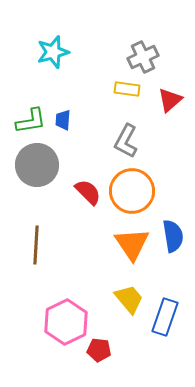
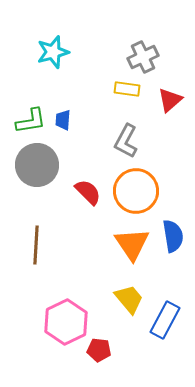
orange circle: moved 4 px right
blue rectangle: moved 3 px down; rotated 9 degrees clockwise
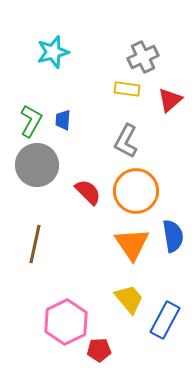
green L-shape: rotated 52 degrees counterclockwise
brown line: moved 1 px left, 1 px up; rotated 9 degrees clockwise
red pentagon: rotated 10 degrees counterclockwise
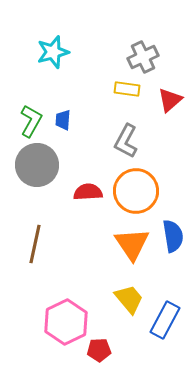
red semicircle: rotated 48 degrees counterclockwise
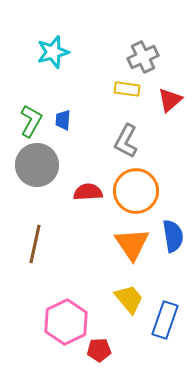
blue rectangle: rotated 9 degrees counterclockwise
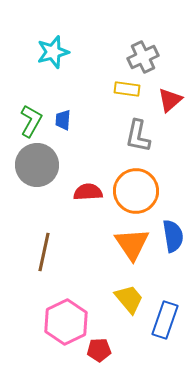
gray L-shape: moved 12 px right, 5 px up; rotated 16 degrees counterclockwise
brown line: moved 9 px right, 8 px down
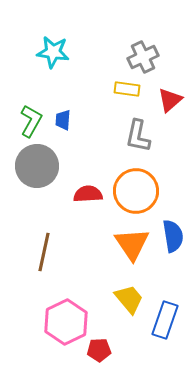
cyan star: rotated 24 degrees clockwise
gray circle: moved 1 px down
red semicircle: moved 2 px down
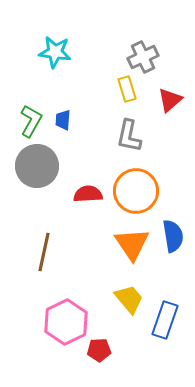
cyan star: moved 2 px right
yellow rectangle: rotated 65 degrees clockwise
gray L-shape: moved 9 px left
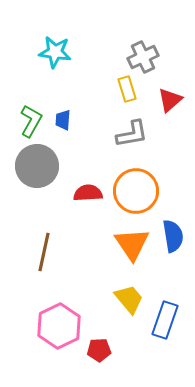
gray L-shape: moved 3 px right, 2 px up; rotated 112 degrees counterclockwise
red semicircle: moved 1 px up
pink hexagon: moved 7 px left, 4 px down
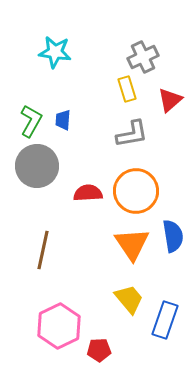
brown line: moved 1 px left, 2 px up
